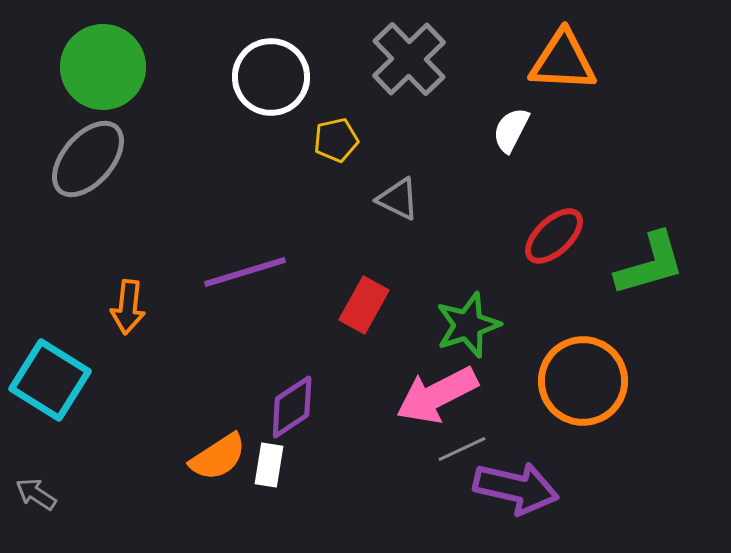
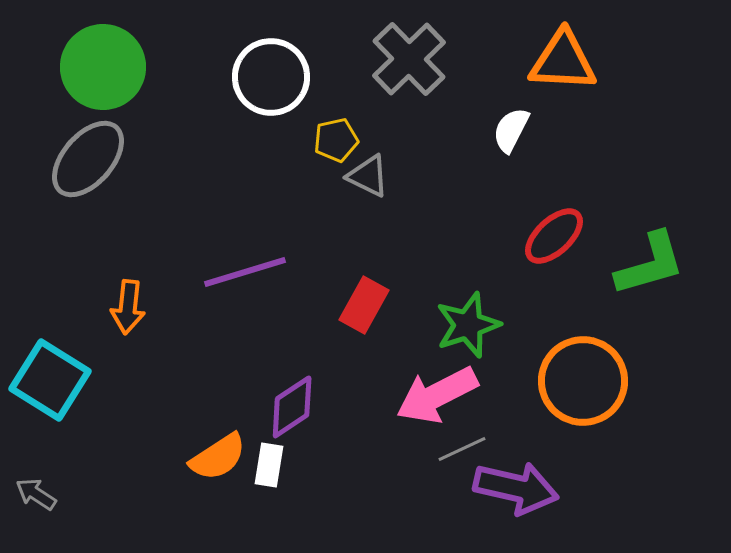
gray triangle: moved 30 px left, 23 px up
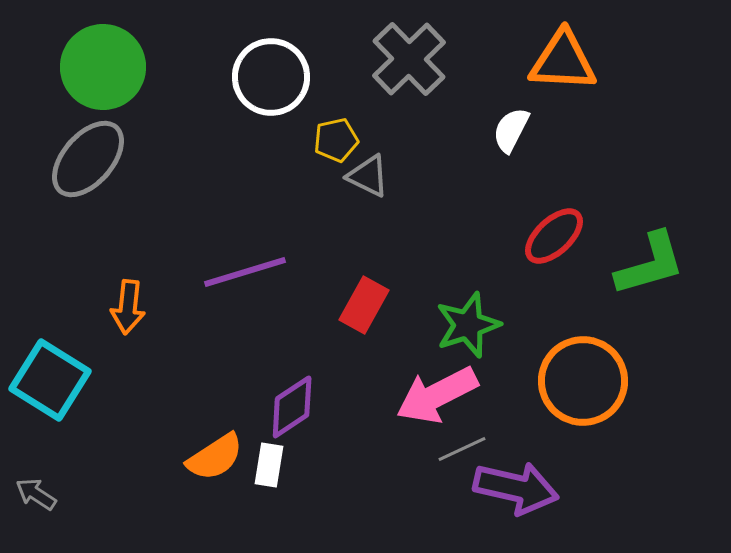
orange semicircle: moved 3 px left
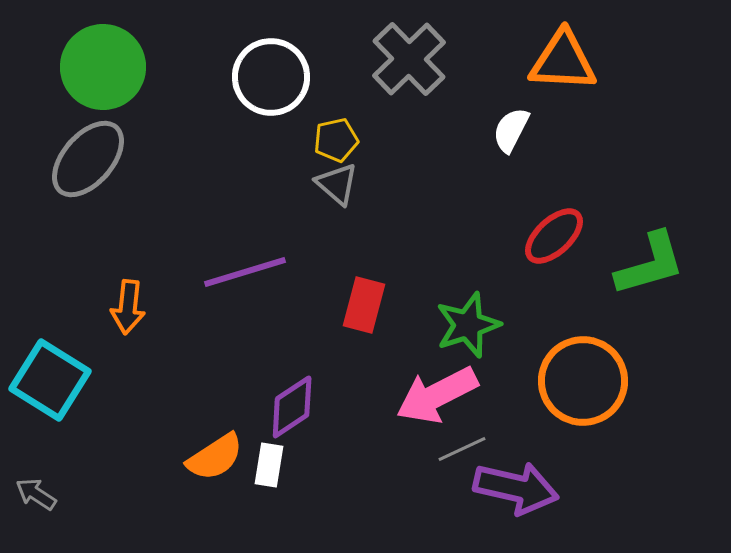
gray triangle: moved 31 px left, 8 px down; rotated 15 degrees clockwise
red rectangle: rotated 14 degrees counterclockwise
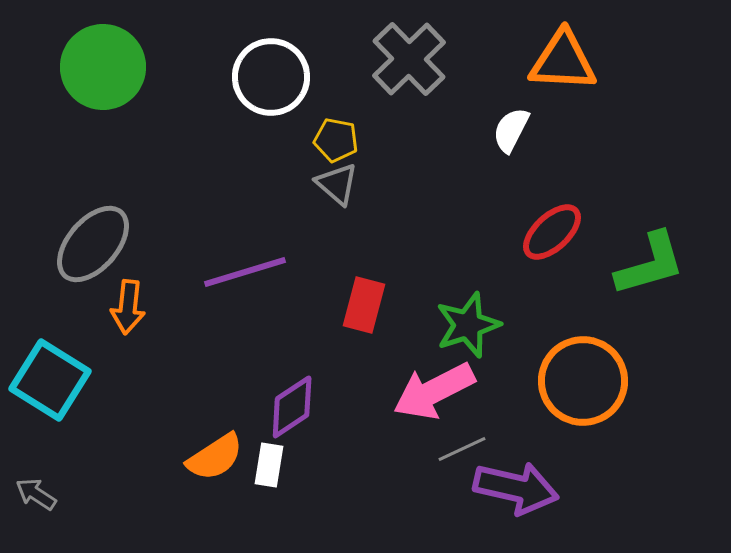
yellow pentagon: rotated 24 degrees clockwise
gray ellipse: moved 5 px right, 85 px down
red ellipse: moved 2 px left, 4 px up
pink arrow: moved 3 px left, 4 px up
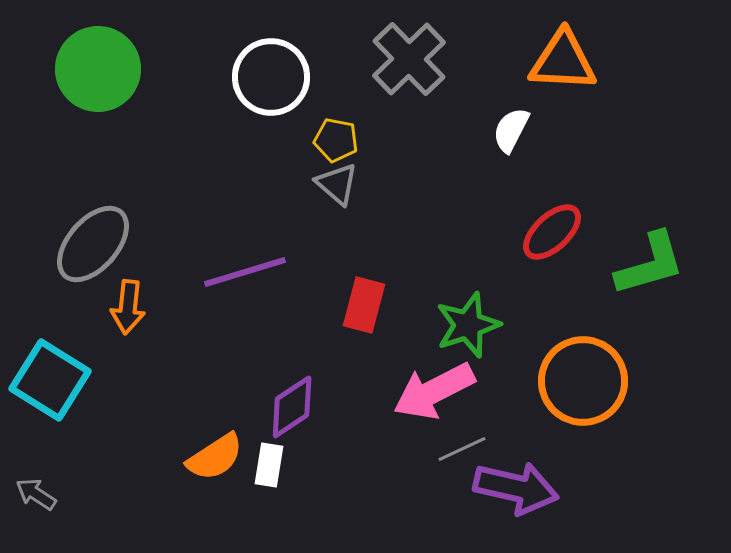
green circle: moved 5 px left, 2 px down
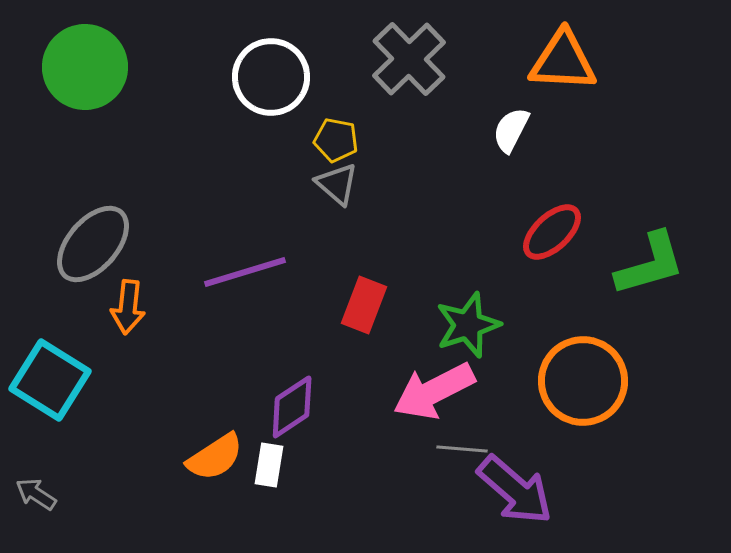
green circle: moved 13 px left, 2 px up
red rectangle: rotated 6 degrees clockwise
gray line: rotated 30 degrees clockwise
purple arrow: moved 1 px left, 2 px down; rotated 28 degrees clockwise
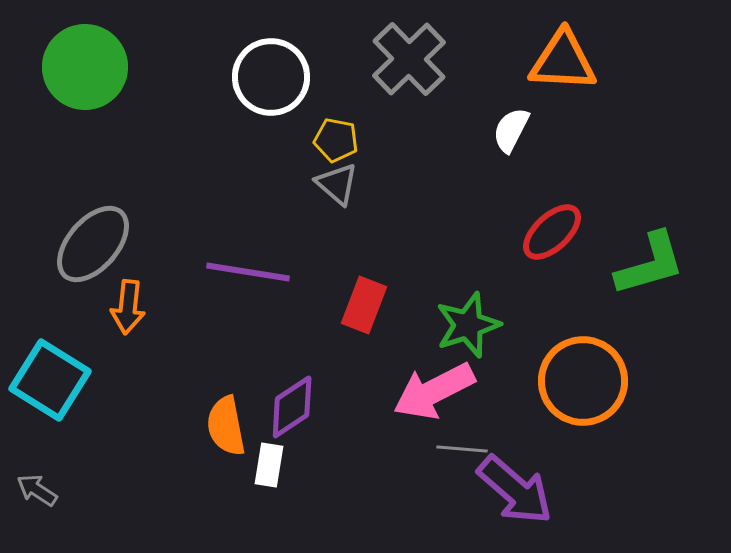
purple line: moved 3 px right; rotated 26 degrees clockwise
orange semicircle: moved 11 px right, 31 px up; rotated 112 degrees clockwise
gray arrow: moved 1 px right, 4 px up
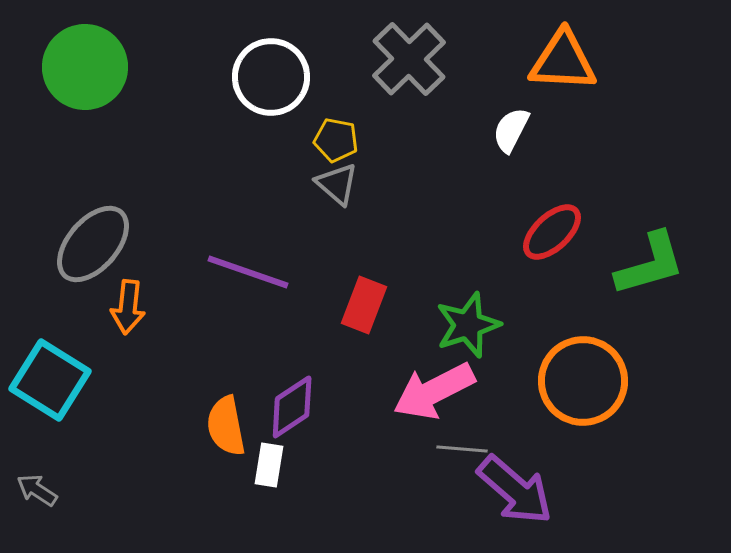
purple line: rotated 10 degrees clockwise
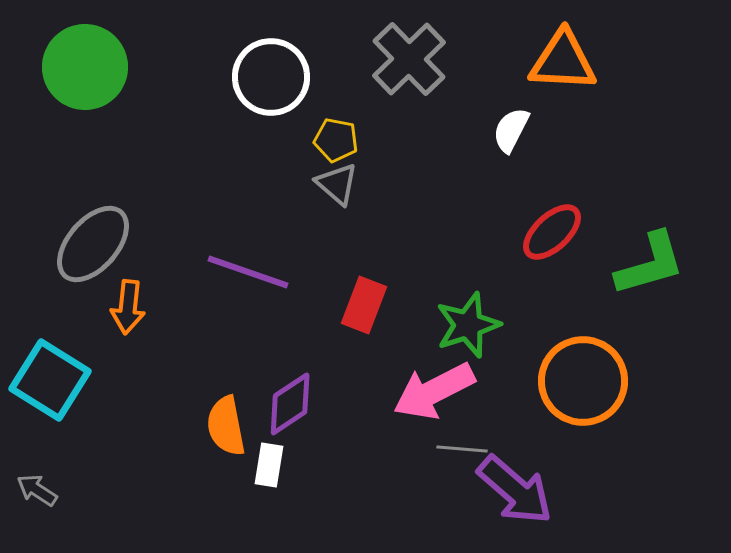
purple diamond: moved 2 px left, 3 px up
